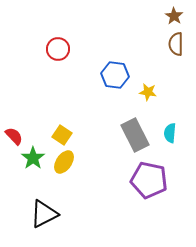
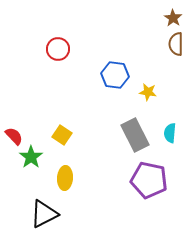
brown star: moved 1 px left, 2 px down
green star: moved 2 px left, 1 px up
yellow ellipse: moved 1 px right, 16 px down; rotated 30 degrees counterclockwise
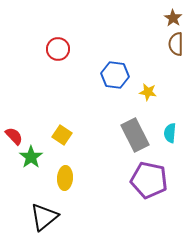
black triangle: moved 3 px down; rotated 12 degrees counterclockwise
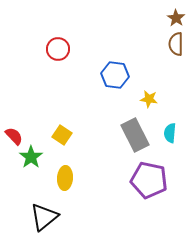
brown star: moved 3 px right
yellow star: moved 1 px right, 7 px down
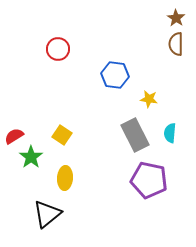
red semicircle: rotated 78 degrees counterclockwise
black triangle: moved 3 px right, 3 px up
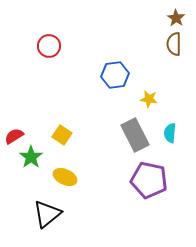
brown semicircle: moved 2 px left
red circle: moved 9 px left, 3 px up
blue hexagon: rotated 16 degrees counterclockwise
yellow ellipse: moved 1 px up; rotated 70 degrees counterclockwise
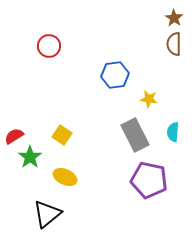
brown star: moved 2 px left
cyan semicircle: moved 3 px right, 1 px up
green star: moved 1 px left
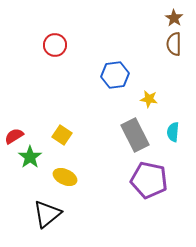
red circle: moved 6 px right, 1 px up
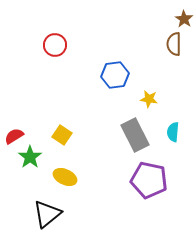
brown star: moved 10 px right, 1 px down
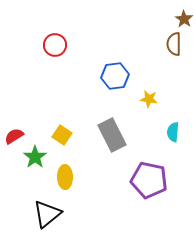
blue hexagon: moved 1 px down
gray rectangle: moved 23 px left
green star: moved 5 px right
yellow ellipse: rotated 65 degrees clockwise
